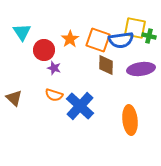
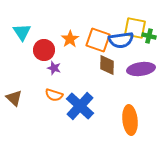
brown diamond: moved 1 px right
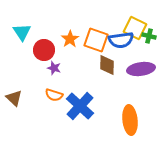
yellow square: rotated 15 degrees clockwise
orange square: moved 2 px left
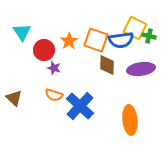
orange star: moved 1 px left, 2 px down
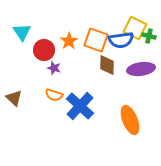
orange ellipse: rotated 16 degrees counterclockwise
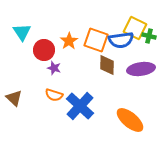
orange ellipse: rotated 28 degrees counterclockwise
